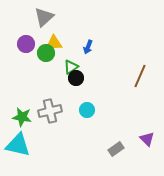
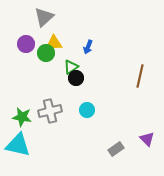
brown line: rotated 10 degrees counterclockwise
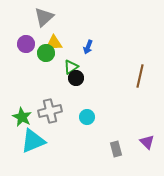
cyan circle: moved 7 px down
green star: rotated 18 degrees clockwise
purple triangle: moved 3 px down
cyan triangle: moved 15 px right, 4 px up; rotated 36 degrees counterclockwise
gray rectangle: rotated 70 degrees counterclockwise
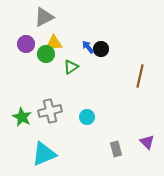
gray triangle: rotated 15 degrees clockwise
blue arrow: rotated 120 degrees clockwise
green circle: moved 1 px down
black circle: moved 25 px right, 29 px up
cyan triangle: moved 11 px right, 13 px down
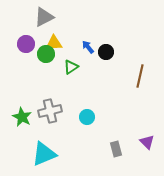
black circle: moved 5 px right, 3 px down
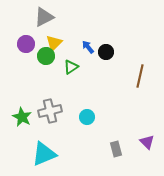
yellow triangle: rotated 42 degrees counterclockwise
green circle: moved 2 px down
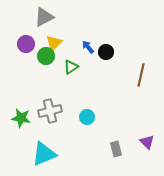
brown line: moved 1 px right, 1 px up
green star: moved 1 px left, 1 px down; rotated 18 degrees counterclockwise
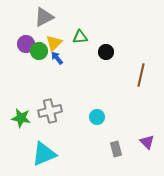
blue arrow: moved 31 px left, 11 px down
green circle: moved 7 px left, 5 px up
green triangle: moved 9 px right, 30 px up; rotated 28 degrees clockwise
cyan circle: moved 10 px right
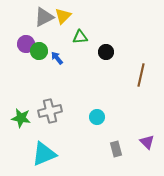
yellow triangle: moved 9 px right, 27 px up
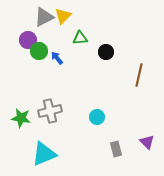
green triangle: moved 1 px down
purple circle: moved 2 px right, 4 px up
brown line: moved 2 px left
